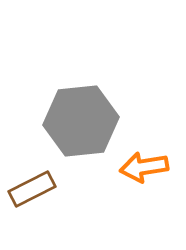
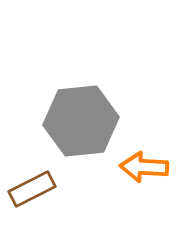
orange arrow: rotated 12 degrees clockwise
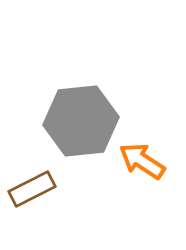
orange arrow: moved 2 px left, 6 px up; rotated 30 degrees clockwise
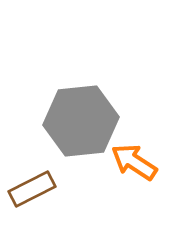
orange arrow: moved 8 px left, 1 px down
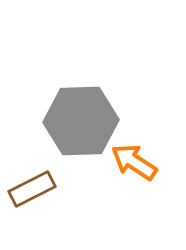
gray hexagon: rotated 4 degrees clockwise
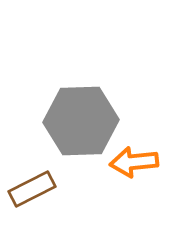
orange arrow: rotated 39 degrees counterclockwise
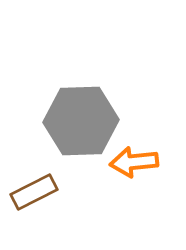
brown rectangle: moved 2 px right, 3 px down
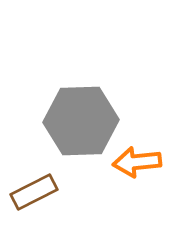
orange arrow: moved 3 px right
